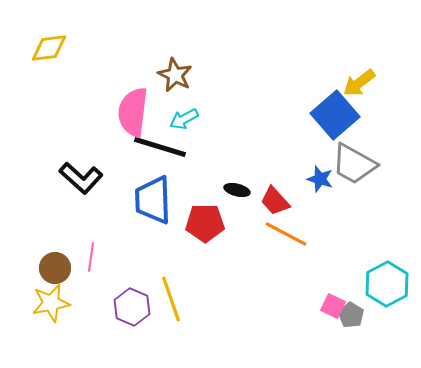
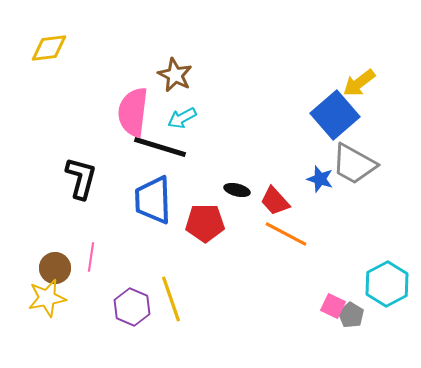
cyan arrow: moved 2 px left, 1 px up
black L-shape: rotated 117 degrees counterclockwise
yellow star: moved 4 px left, 5 px up
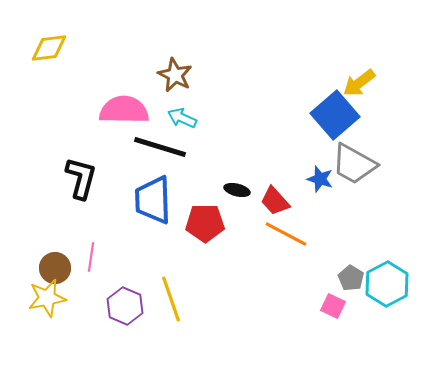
pink semicircle: moved 9 px left, 2 px up; rotated 84 degrees clockwise
cyan arrow: rotated 52 degrees clockwise
purple hexagon: moved 7 px left, 1 px up
gray pentagon: moved 37 px up
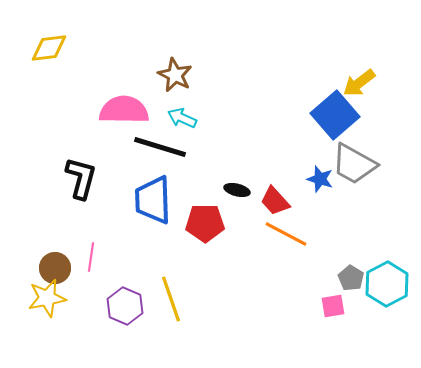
pink square: rotated 35 degrees counterclockwise
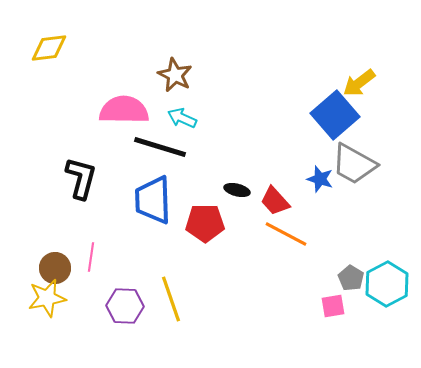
purple hexagon: rotated 21 degrees counterclockwise
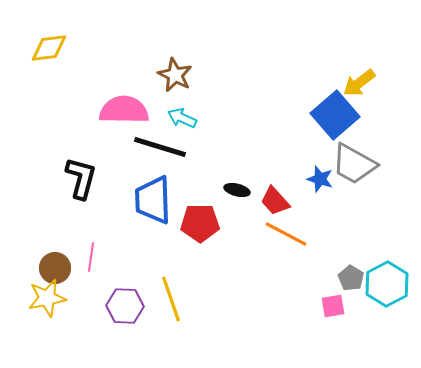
red pentagon: moved 5 px left
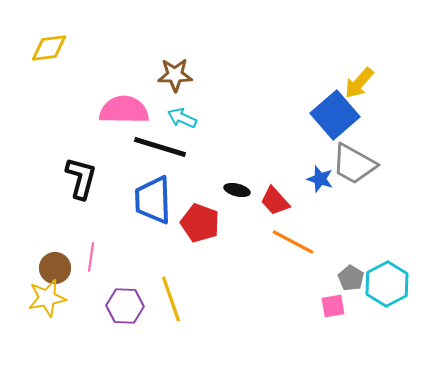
brown star: rotated 28 degrees counterclockwise
yellow arrow: rotated 12 degrees counterclockwise
red pentagon: rotated 21 degrees clockwise
orange line: moved 7 px right, 8 px down
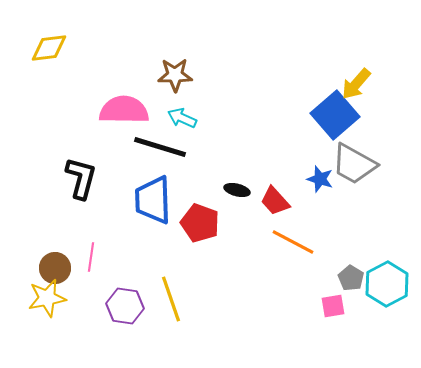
yellow arrow: moved 3 px left, 1 px down
purple hexagon: rotated 6 degrees clockwise
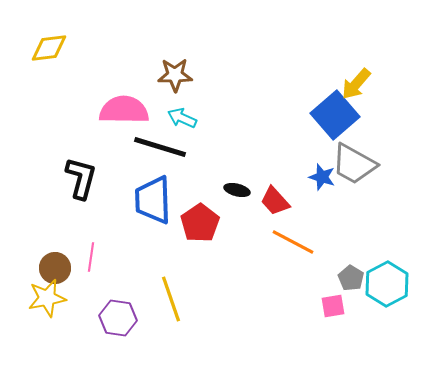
blue star: moved 2 px right, 2 px up
red pentagon: rotated 18 degrees clockwise
purple hexagon: moved 7 px left, 12 px down
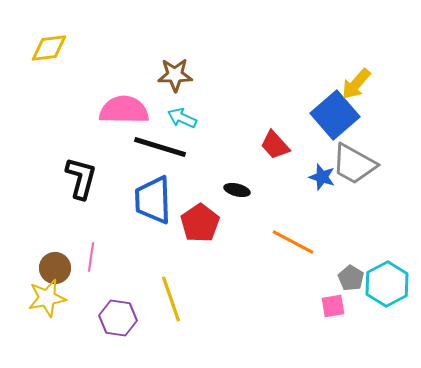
red trapezoid: moved 56 px up
